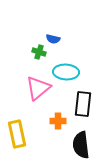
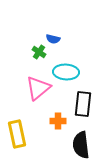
green cross: rotated 16 degrees clockwise
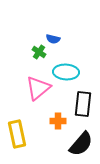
black semicircle: moved 1 px up; rotated 132 degrees counterclockwise
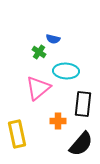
cyan ellipse: moved 1 px up
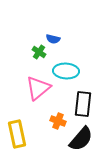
orange cross: rotated 21 degrees clockwise
black semicircle: moved 5 px up
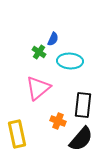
blue semicircle: rotated 80 degrees counterclockwise
cyan ellipse: moved 4 px right, 10 px up
black rectangle: moved 1 px down
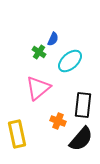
cyan ellipse: rotated 45 degrees counterclockwise
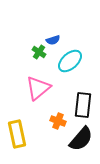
blue semicircle: moved 1 px down; rotated 48 degrees clockwise
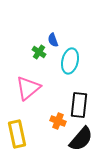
blue semicircle: rotated 88 degrees clockwise
cyan ellipse: rotated 35 degrees counterclockwise
pink triangle: moved 10 px left
black rectangle: moved 4 px left
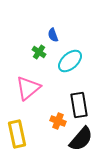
blue semicircle: moved 5 px up
cyan ellipse: rotated 35 degrees clockwise
black rectangle: rotated 15 degrees counterclockwise
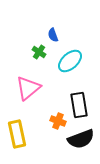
black semicircle: rotated 28 degrees clockwise
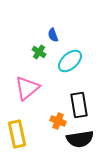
pink triangle: moved 1 px left
black semicircle: moved 1 px left; rotated 12 degrees clockwise
